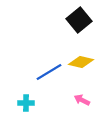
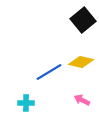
black square: moved 4 px right
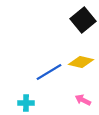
pink arrow: moved 1 px right
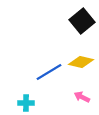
black square: moved 1 px left, 1 px down
pink arrow: moved 1 px left, 3 px up
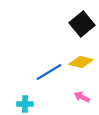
black square: moved 3 px down
cyan cross: moved 1 px left, 1 px down
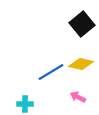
yellow diamond: moved 2 px down
blue line: moved 2 px right
pink arrow: moved 4 px left
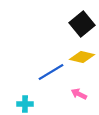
yellow diamond: moved 1 px right, 7 px up
pink arrow: moved 1 px right, 3 px up
